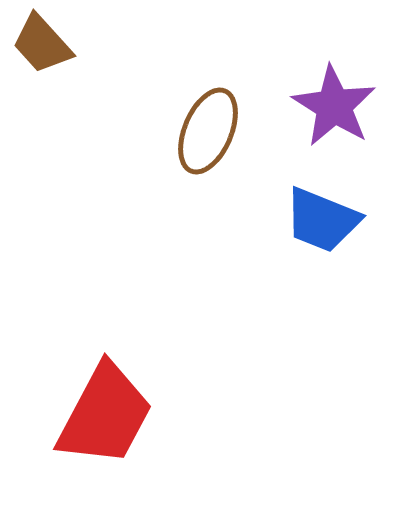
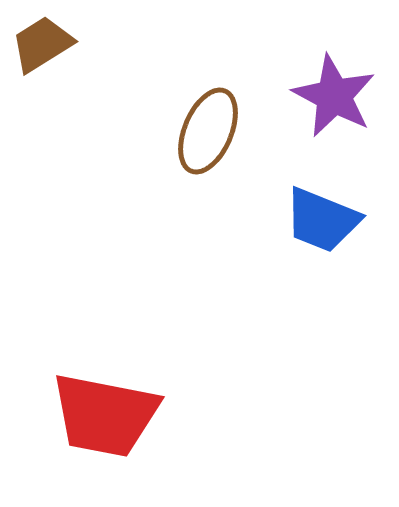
brown trapezoid: rotated 100 degrees clockwise
purple star: moved 10 px up; rotated 4 degrees counterclockwise
red trapezoid: rotated 73 degrees clockwise
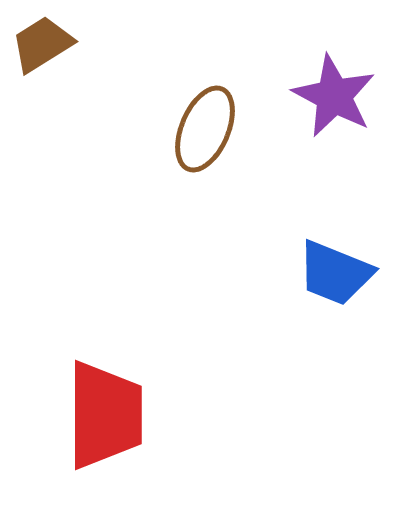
brown ellipse: moved 3 px left, 2 px up
blue trapezoid: moved 13 px right, 53 px down
red trapezoid: rotated 101 degrees counterclockwise
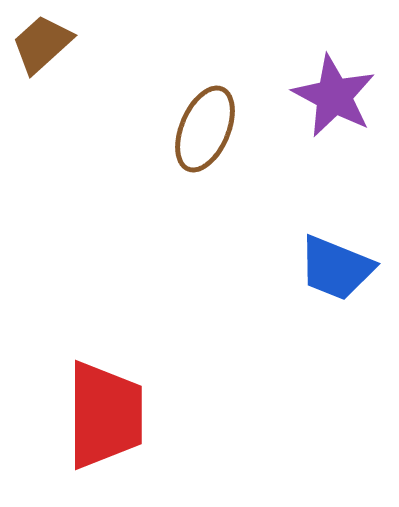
brown trapezoid: rotated 10 degrees counterclockwise
blue trapezoid: moved 1 px right, 5 px up
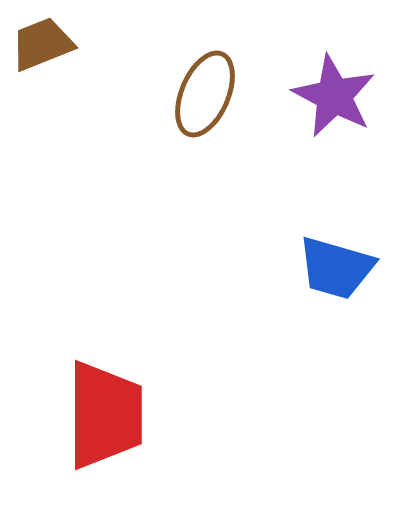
brown trapezoid: rotated 20 degrees clockwise
brown ellipse: moved 35 px up
blue trapezoid: rotated 6 degrees counterclockwise
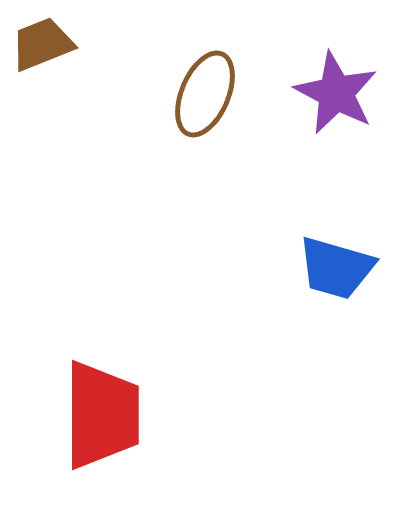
purple star: moved 2 px right, 3 px up
red trapezoid: moved 3 px left
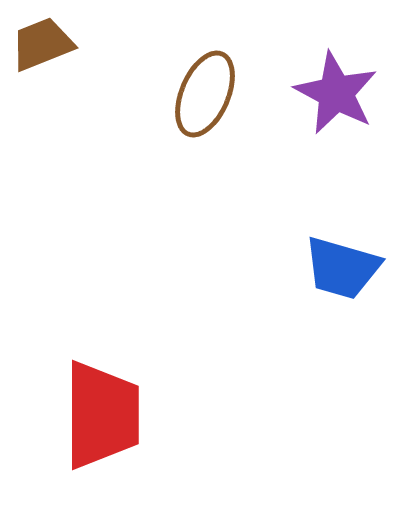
blue trapezoid: moved 6 px right
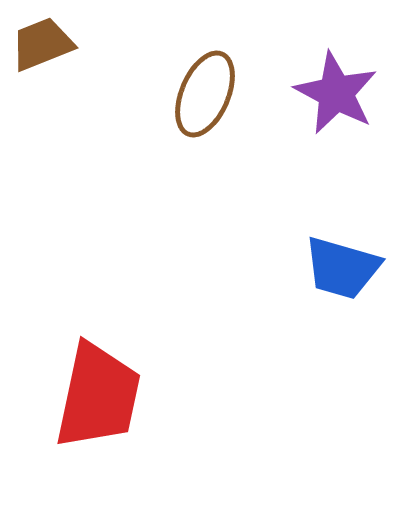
red trapezoid: moved 4 px left, 19 px up; rotated 12 degrees clockwise
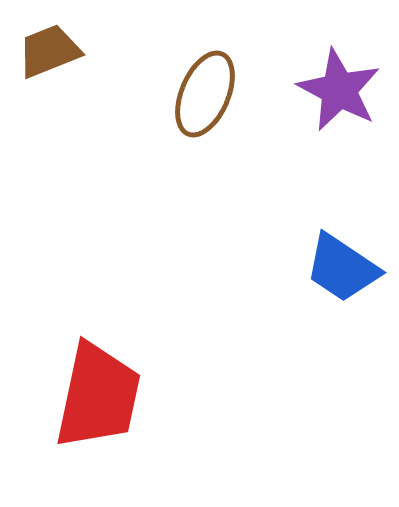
brown trapezoid: moved 7 px right, 7 px down
purple star: moved 3 px right, 3 px up
blue trapezoid: rotated 18 degrees clockwise
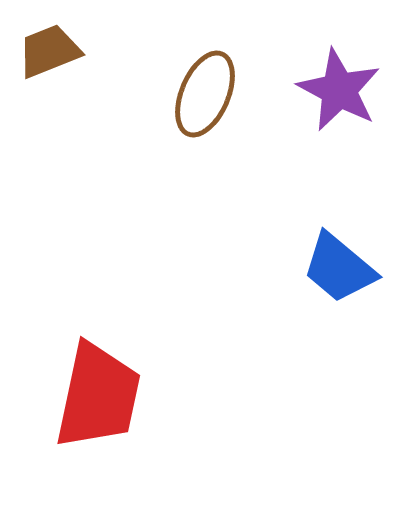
blue trapezoid: moved 3 px left; rotated 6 degrees clockwise
